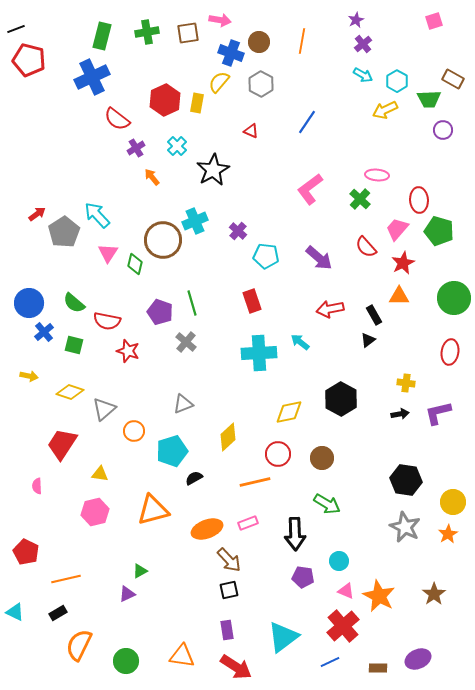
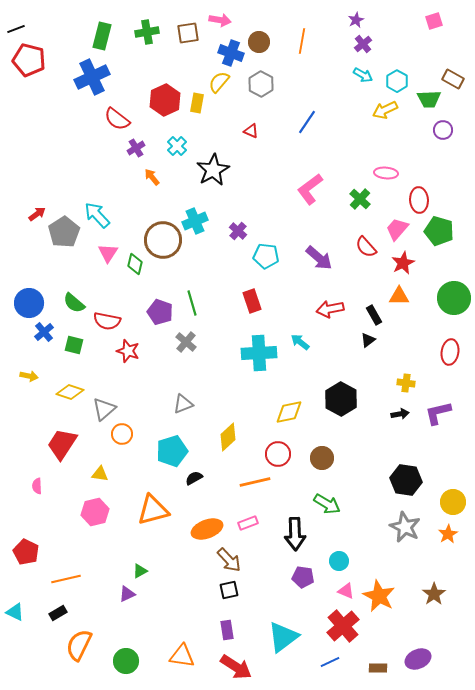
pink ellipse at (377, 175): moved 9 px right, 2 px up
orange circle at (134, 431): moved 12 px left, 3 px down
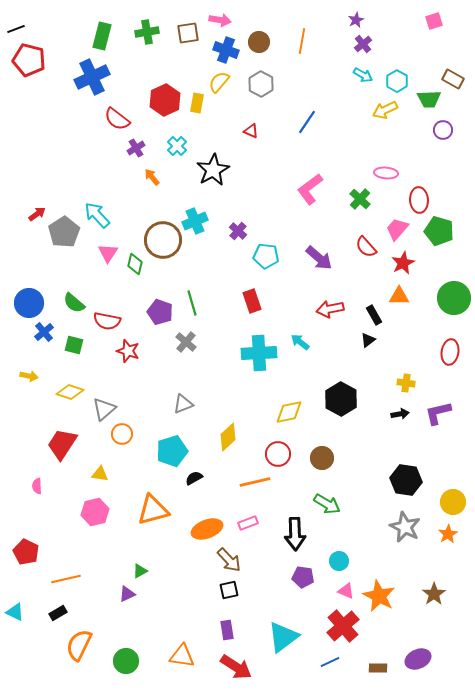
blue cross at (231, 53): moved 5 px left, 3 px up
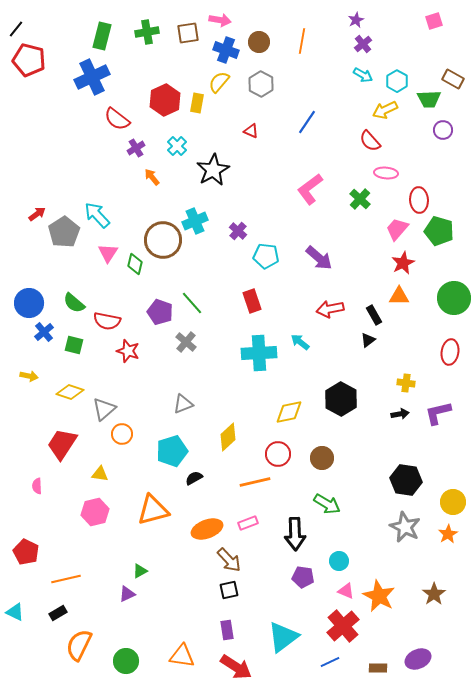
black line at (16, 29): rotated 30 degrees counterclockwise
red semicircle at (366, 247): moved 4 px right, 106 px up
green line at (192, 303): rotated 25 degrees counterclockwise
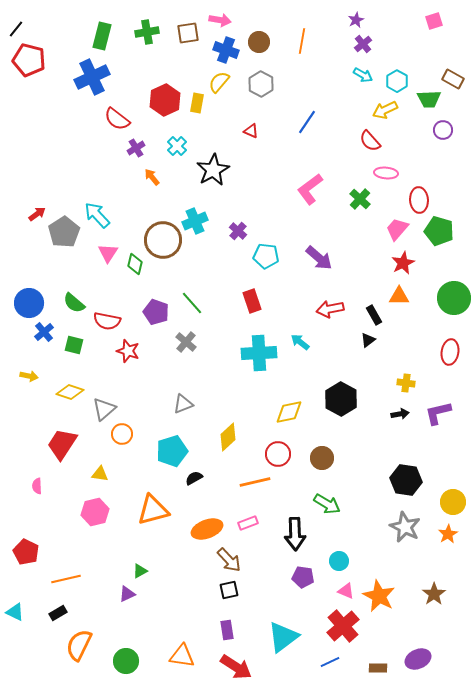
purple pentagon at (160, 312): moved 4 px left
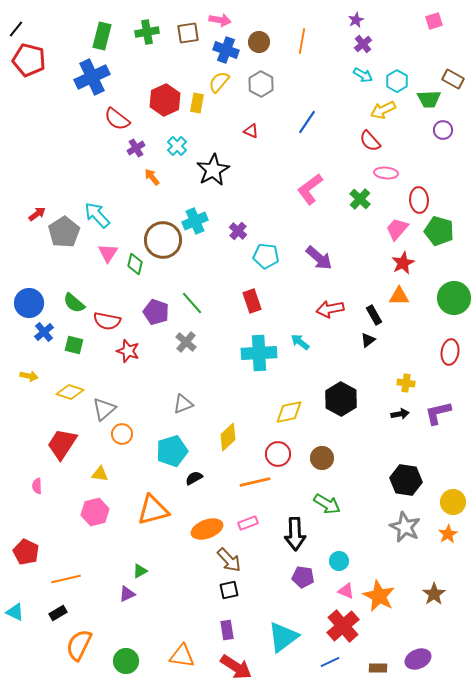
yellow arrow at (385, 110): moved 2 px left
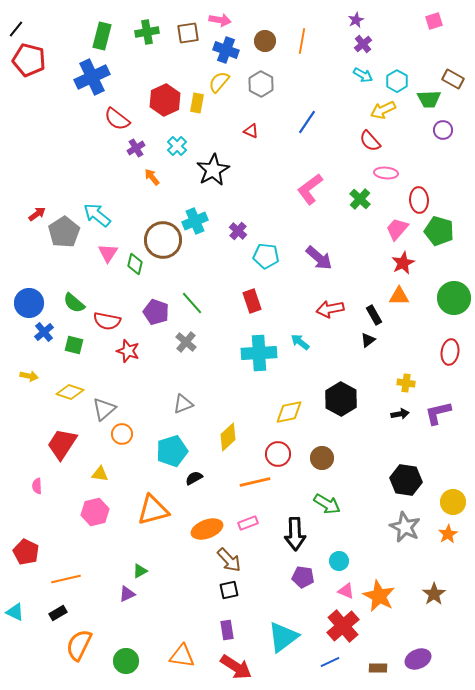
brown circle at (259, 42): moved 6 px right, 1 px up
cyan arrow at (97, 215): rotated 8 degrees counterclockwise
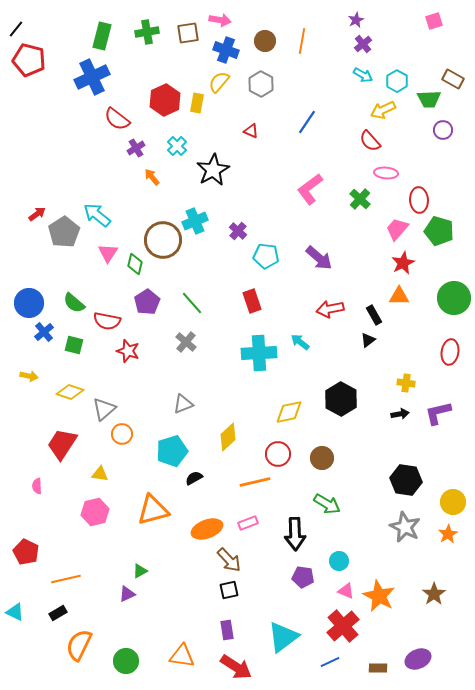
purple pentagon at (156, 312): moved 9 px left, 10 px up; rotated 20 degrees clockwise
